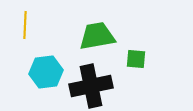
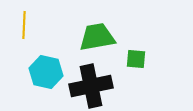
yellow line: moved 1 px left
green trapezoid: moved 1 px down
cyan hexagon: rotated 20 degrees clockwise
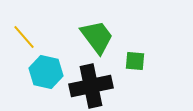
yellow line: moved 12 px down; rotated 44 degrees counterclockwise
green trapezoid: rotated 63 degrees clockwise
green square: moved 1 px left, 2 px down
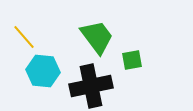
green square: moved 3 px left, 1 px up; rotated 15 degrees counterclockwise
cyan hexagon: moved 3 px left, 1 px up; rotated 8 degrees counterclockwise
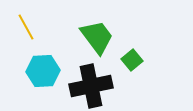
yellow line: moved 2 px right, 10 px up; rotated 12 degrees clockwise
green square: rotated 30 degrees counterclockwise
cyan hexagon: rotated 8 degrees counterclockwise
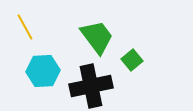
yellow line: moved 1 px left
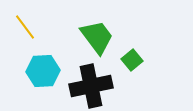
yellow line: rotated 8 degrees counterclockwise
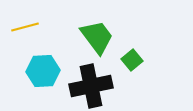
yellow line: rotated 68 degrees counterclockwise
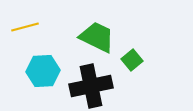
green trapezoid: rotated 27 degrees counterclockwise
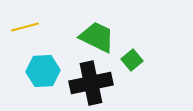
black cross: moved 3 px up
